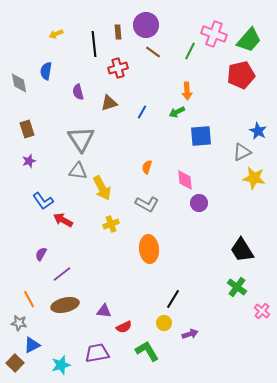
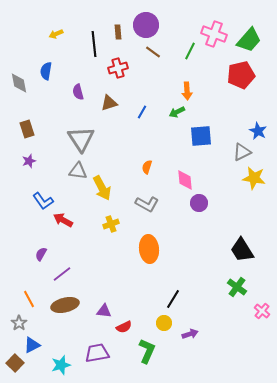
gray star at (19, 323): rotated 28 degrees clockwise
green L-shape at (147, 351): rotated 55 degrees clockwise
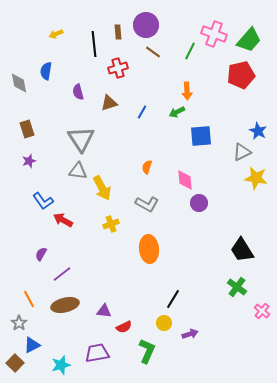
yellow star at (254, 178): moved 2 px right
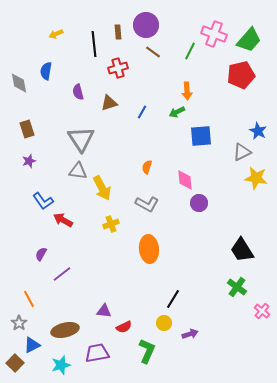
brown ellipse at (65, 305): moved 25 px down
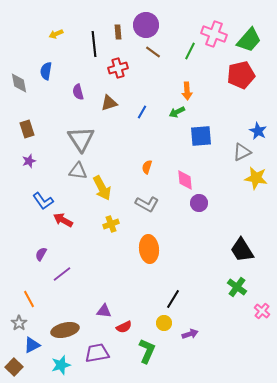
brown square at (15, 363): moved 1 px left, 4 px down
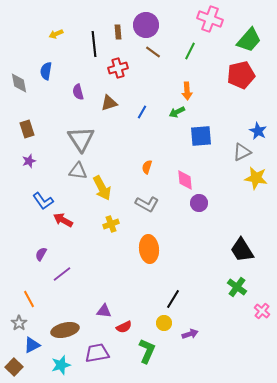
pink cross at (214, 34): moved 4 px left, 15 px up
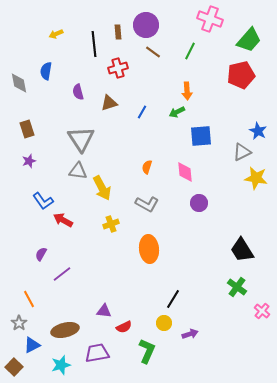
pink diamond at (185, 180): moved 8 px up
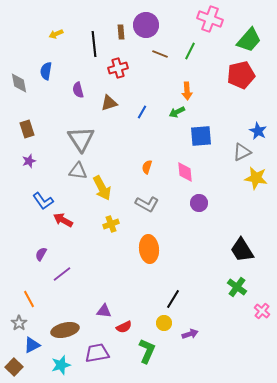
brown rectangle at (118, 32): moved 3 px right
brown line at (153, 52): moved 7 px right, 2 px down; rotated 14 degrees counterclockwise
purple semicircle at (78, 92): moved 2 px up
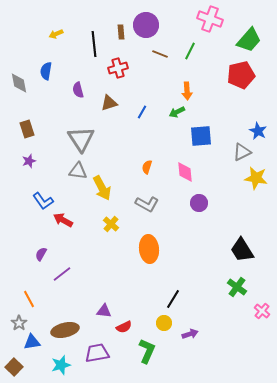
yellow cross at (111, 224): rotated 28 degrees counterclockwise
blue triangle at (32, 345): moved 3 px up; rotated 18 degrees clockwise
